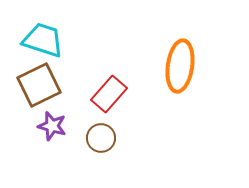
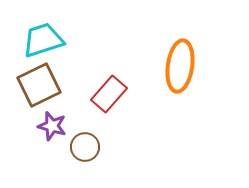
cyan trapezoid: rotated 36 degrees counterclockwise
brown circle: moved 16 px left, 9 px down
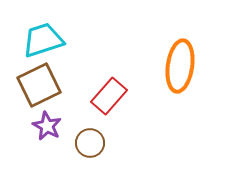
red rectangle: moved 2 px down
purple star: moved 5 px left; rotated 12 degrees clockwise
brown circle: moved 5 px right, 4 px up
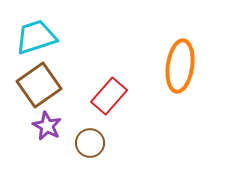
cyan trapezoid: moved 7 px left, 3 px up
brown square: rotated 9 degrees counterclockwise
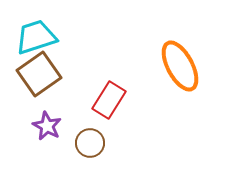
orange ellipse: rotated 36 degrees counterclockwise
brown square: moved 11 px up
red rectangle: moved 4 px down; rotated 9 degrees counterclockwise
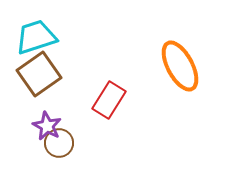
brown circle: moved 31 px left
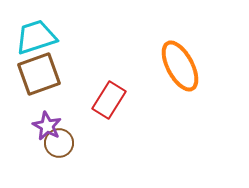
brown square: rotated 15 degrees clockwise
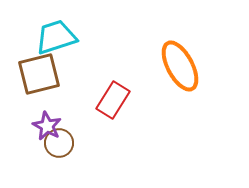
cyan trapezoid: moved 20 px right
brown square: rotated 6 degrees clockwise
red rectangle: moved 4 px right
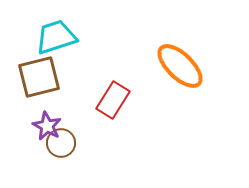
orange ellipse: rotated 18 degrees counterclockwise
brown square: moved 3 px down
brown circle: moved 2 px right
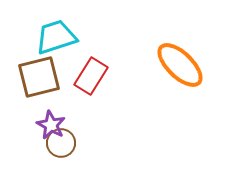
orange ellipse: moved 1 px up
red rectangle: moved 22 px left, 24 px up
purple star: moved 4 px right, 1 px up
